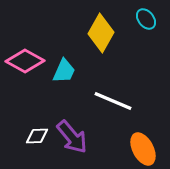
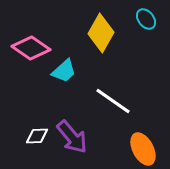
pink diamond: moved 6 px right, 13 px up; rotated 6 degrees clockwise
cyan trapezoid: rotated 24 degrees clockwise
white line: rotated 12 degrees clockwise
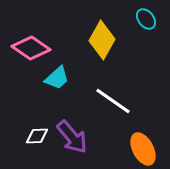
yellow diamond: moved 1 px right, 7 px down
cyan trapezoid: moved 7 px left, 7 px down
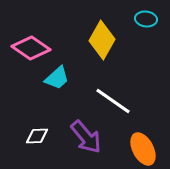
cyan ellipse: rotated 45 degrees counterclockwise
purple arrow: moved 14 px right
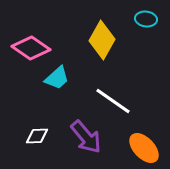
orange ellipse: moved 1 px right, 1 px up; rotated 16 degrees counterclockwise
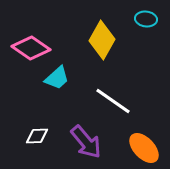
purple arrow: moved 5 px down
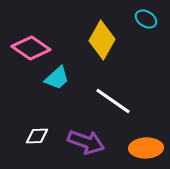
cyan ellipse: rotated 25 degrees clockwise
purple arrow: rotated 30 degrees counterclockwise
orange ellipse: moved 2 px right; rotated 48 degrees counterclockwise
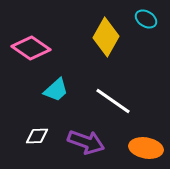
yellow diamond: moved 4 px right, 3 px up
cyan trapezoid: moved 1 px left, 12 px down
orange ellipse: rotated 12 degrees clockwise
